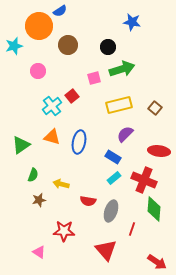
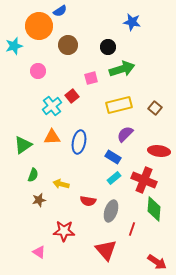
pink square: moved 3 px left
orange triangle: rotated 18 degrees counterclockwise
green triangle: moved 2 px right
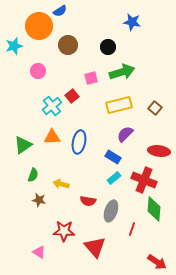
green arrow: moved 3 px down
brown star: rotated 24 degrees clockwise
red triangle: moved 11 px left, 3 px up
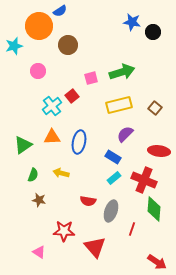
black circle: moved 45 px right, 15 px up
yellow arrow: moved 11 px up
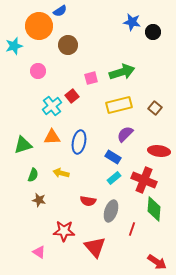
green triangle: rotated 18 degrees clockwise
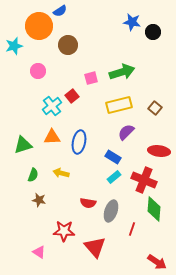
purple semicircle: moved 1 px right, 2 px up
cyan rectangle: moved 1 px up
red semicircle: moved 2 px down
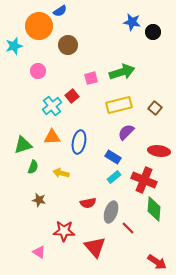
green semicircle: moved 8 px up
red semicircle: rotated 21 degrees counterclockwise
gray ellipse: moved 1 px down
red line: moved 4 px left, 1 px up; rotated 64 degrees counterclockwise
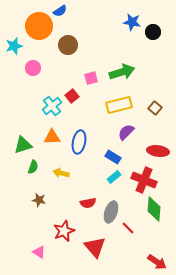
pink circle: moved 5 px left, 3 px up
red ellipse: moved 1 px left
red star: rotated 25 degrees counterclockwise
